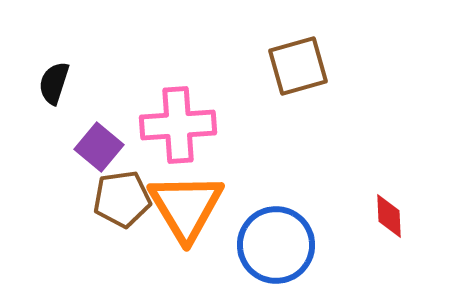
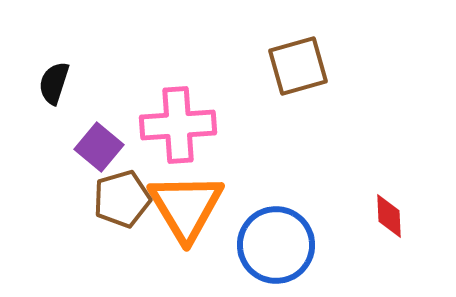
brown pentagon: rotated 8 degrees counterclockwise
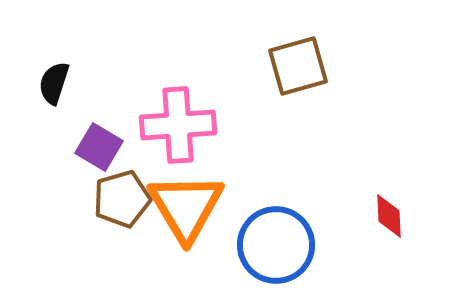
purple square: rotated 9 degrees counterclockwise
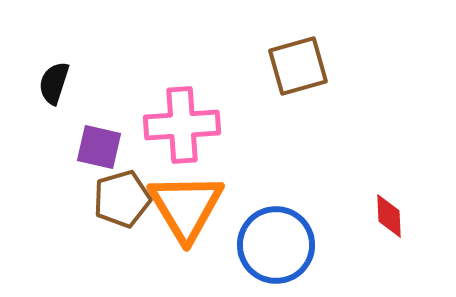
pink cross: moved 4 px right
purple square: rotated 18 degrees counterclockwise
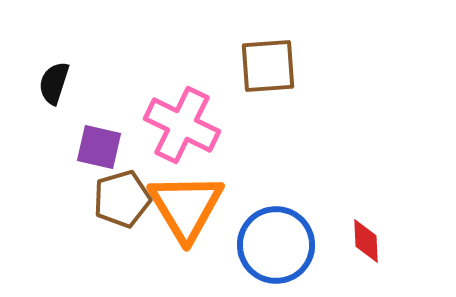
brown square: moved 30 px left; rotated 12 degrees clockwise
pink cross: rotated 30 degrees clockwise
red diamond: moved 23 px left, 25 px down
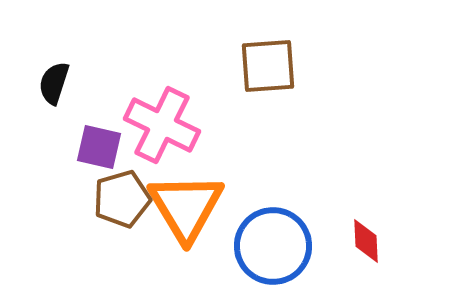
pink cross: moved 20 px left
blue circle: moved 3 px left, 1 px down
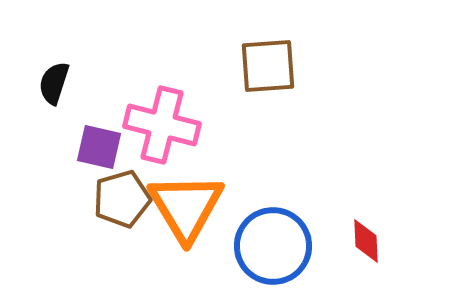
pink cross: rotated 12 degrees counterclockwise
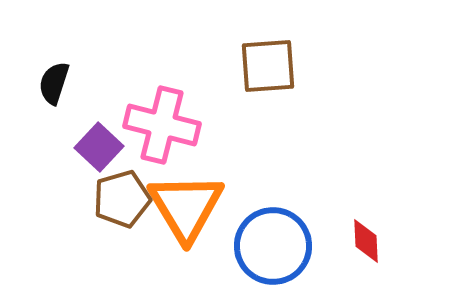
purple square: rotated 30 degrees clockwise
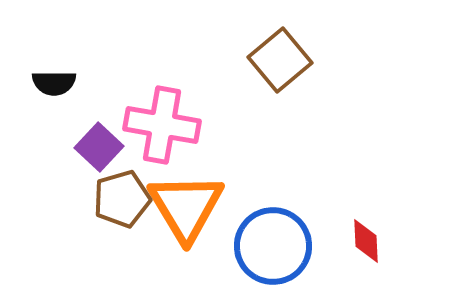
brown square: moved 12 px right, 6 px up; rotated 36 degrees counterclockwise
black semicircle: rotated 108 degrees counterclockwise
pink cross: rotated 4 degrees counterclockwise
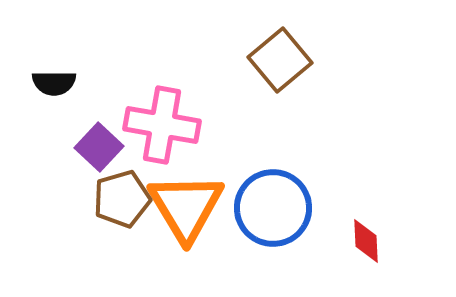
blue circle: moved 38 px up
